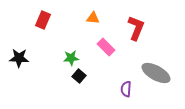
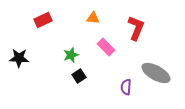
red rectangle: rotated 42 degrees clockwise
green star: moved 3 px up; rotated 14 degrees counterclockwise
black square: rotated 16 degrees clockwise
purple semicircle: moved 2 px up
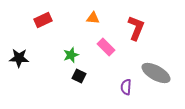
black square: rotated 32 degrees counterclockwise
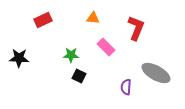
green star: rotated 21 degrees clockwise
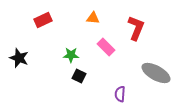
black star: rotated 18 degrees clockwise
purple semicircle: moved 6 px left, 7 px down
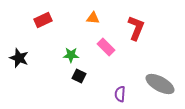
gray ellipse: moved 4 px right, 11 px down
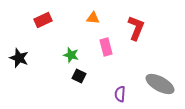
pink rectangle: rotated 30 degrees clockwise
green star: rotated 14 degrees clockwise
